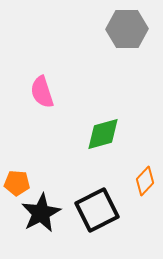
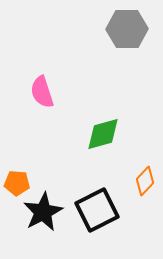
black star: moved 2 px right, 1 px up
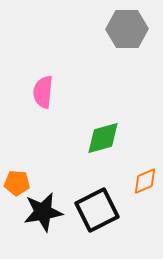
pink semicircle: moved 1 px right; rotated 24 degrees clockwise
green diamond: moved 4 px down
orange diamond: rotated 24 degrees clockwise
black star: rotated 18 degrees clockwise
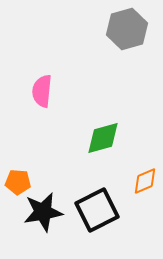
gray hexagon: rotated 15 degrees counterclockwise
pink semicircle: moved 1 px left, 1 px up
orange pentagon: moved 1 px right, 1 px up
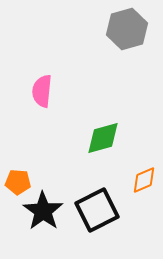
orange diamond: moved 1 px left, 1 px up
black star: moved 1 px up; rotated 27 degrees counterclockwise
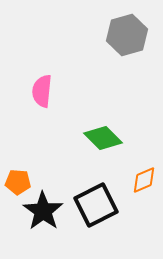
gray hexagon: moved 6 px down
green diamond: rotated 60 degrees clockwise
black square: moved 1 px left, 5 px up
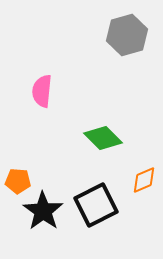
orange pentagon: moved 1 px up
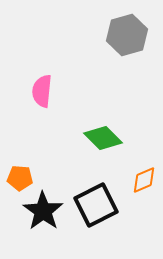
orange pentagon: moved 2 px right, 3 px up
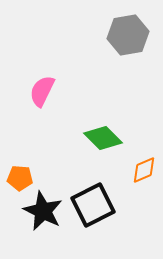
gray hexagon: moved 1 px right; rotated 6 degrees clockwise
pink semicircle: rotated 20 degrees clockwise
orange diamond: moved 10 px up
black square: moved 3 px left
black star: rotated 9 degrees counterclockwise
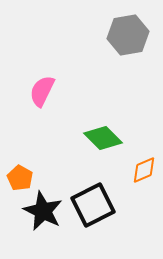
orange pentagon: rotated 25 degrees clockwise
